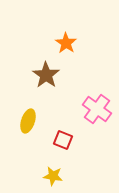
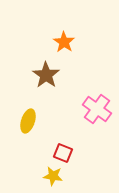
orange star: moved 2 px left, 1 px up
red square: moved 13 px down
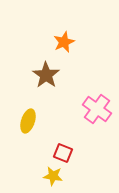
orange star: rotated 15 degrees clockwise
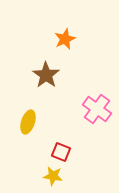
orange star: moved 1 px right, 3 px up
yellow ellipse: moved 1 px down
red square: moved 2 px left, 1 px up
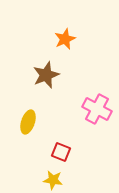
brown star: rotated 16 degrees clockwise
pink cross: rotated 8 degrees counterclockwise
yellow star: moved 4 px down
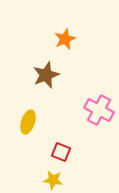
pink cross: moved 2 px right, 1 px down
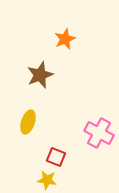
brown star: moved 6 px left
pink cross: moved 23 px down
red square: moved 5 px left, 5 px down
yellow star: moved 6 px left
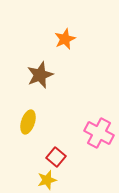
red square: rotated 18 degrees clockwise
yellow star: rotated 24 degrees counterclockwise
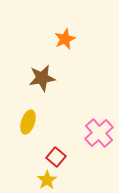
brown star: moved 2 px right, 3 px down; rotated 12 degrees clockwise
pink cross: rotated 20 degrees clockwise
yellow star: rotated 18 degrees counterclockwise
